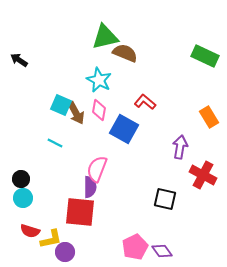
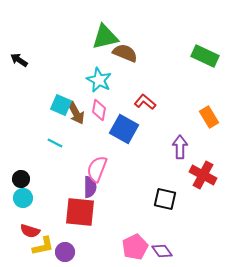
purple arrow: rotated 10 degrees counterclockwise
yellow L-shape: moved 8 px left, 7 px down
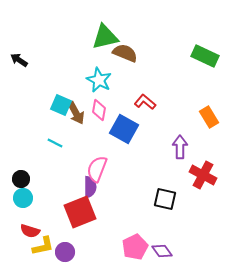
red square: rotated 28 degrees counterclockwise
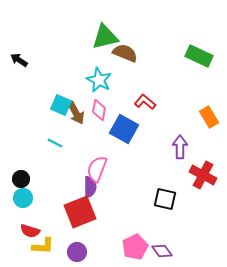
green rectangle: moved 6 px left
yellow L-shape: rotated 15 degrees clockwise
purple circle: moved 12 px right
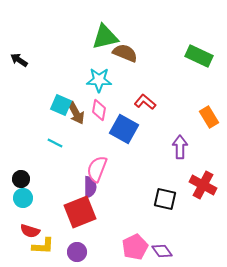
cyan star: rotated 25 degrees counterclockwise
red cross: moved 10 px down
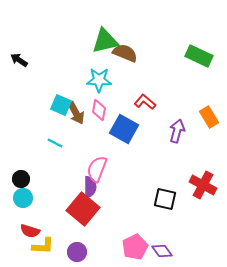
green triangle: moved 4 px down
purple arrow: moved 3 px left, 16 px up; rotated 15 degrees clockwise
red square: moved 3 px right, 3 px up; rotated 28 degrees counterclockwise
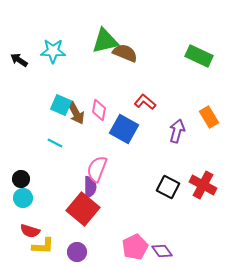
cyan star: moved 46 px left, 29 px up
black square: moved 3 px right, 12 px up; rotated 15 degrees clockwise
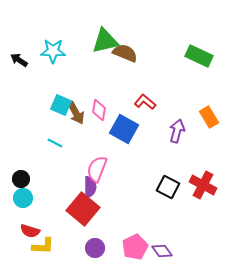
purple circle: moved 18 px right, 4 px up
